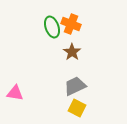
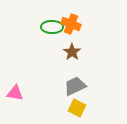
green ellipse: rotated 70 degrees counterclockwise
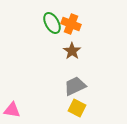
green ellipse: moved 4 px up; rotated 60 degrees clockwise
brown star: moved 1 px up
pink triangle: moved 3 px left, 17 px down
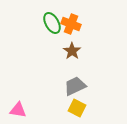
pink triangle: moved 6 px right
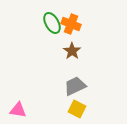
yellow square: moved 1 px down
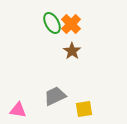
orange cross: rotated 24 degrees clockwise
gray trapezoid: moved 20 px left, 10 px down
yellow square: moved 7 px right; rotated 36 degrees counterclockwise
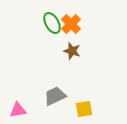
brown star: rotated 18 degrees counterclockwise
pink triangle: rotated 18 degrees counterclockwise
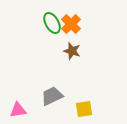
gray trapezoid: moved 3 px left
